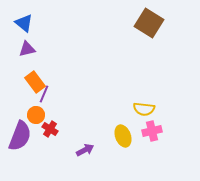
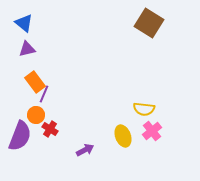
pink cross: rotated 24 degrees counterclockwise
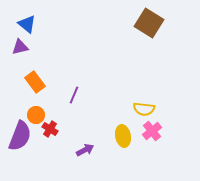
blue triangle: moved 3 px right, 1 px down
purple triangle: moved 7 px left, 2 px up
purple line: moved 30 px right, 1 px down
yellow ellipse: rotated 10 degrees clockwise
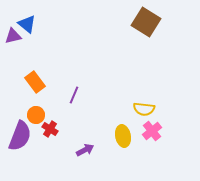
brown square: moved 3 px left, 1 px up
purple triangle: moved 7 px left, 11 px up
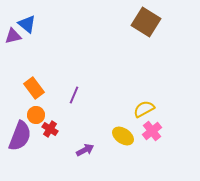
orange rectangle: moved 1 px left, 6 px down
yellow semicircle: rotated 145 degrees clockwise
yellow ellipse: rotated 45 degrees counterclockwise
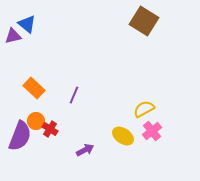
brown square: moved 2 px left, 1 px up
orange rectangle: rotated 10 degrees counterclockwise
orange circle: moved 6 px down
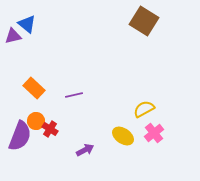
purple line: rotated 54 degrees clockwise
pink cross: moved 2 px right, 2 px down
